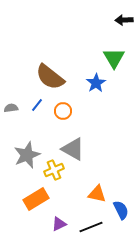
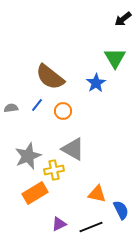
black arrow: moved 1 px left, 1 px up; rotated 36 degrees counterclockwise
green triangle: moved 1 px right
gray star: moved 1 px right, 1 px down
yellow cross: rotated 12 degrees clockwise
orange rectangle: moved 1 px left, 6 px up
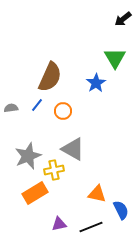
brown semicircle: rotated 104 degrees counterclockwise
purple triangle: rotated 14 degrees clockwise
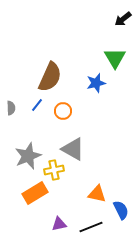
blue star: rotated 18 degrees clockwise
gray semicircle: rotated 96 degrees clockwise
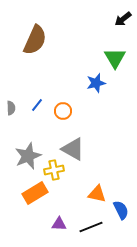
brown semicircle: moved 15 px left, 37 px up
purple triangle: rotated 14 degrees clockwise
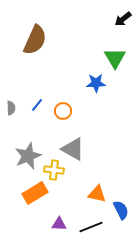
blue star: rotated 12 degrees clockwise
yellow cross: rotated 18 degrees clockwise
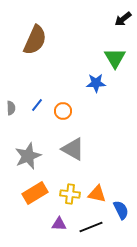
yellow cross: moved 16 px right, 24 px down
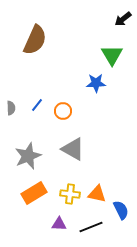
green triangle: moved 3 px left, 3 px up
orange rectangle: moved 1 px left
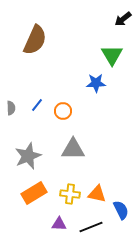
gray triangle: rotated 30 degrees counterclockwise
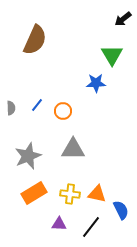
black line: rotated 30 degrees counterclockwise
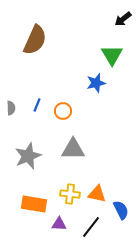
blue star: rotated 12 degrees counterclockwise
blue line: rotated 16 degrees counterclockwise
orange rectangle: moved 11 px down; rotated 40 degrees clockwise
